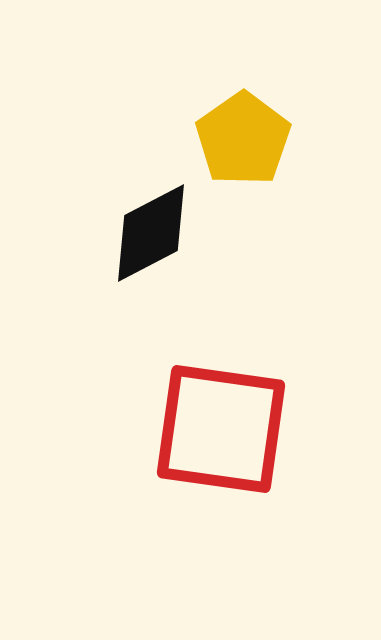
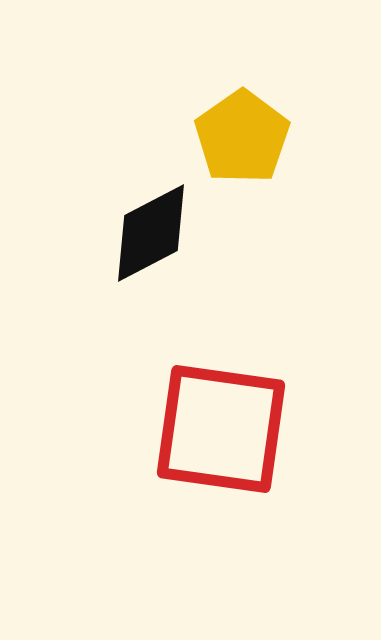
yellow pentagon: moved 1 px left, 2 px up
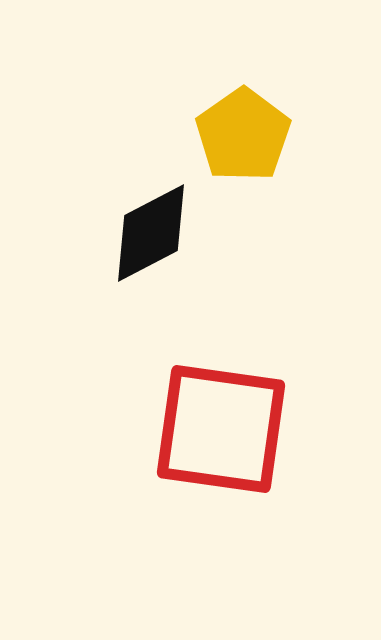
yellow pentagon: moved 1 px right, 2 px up
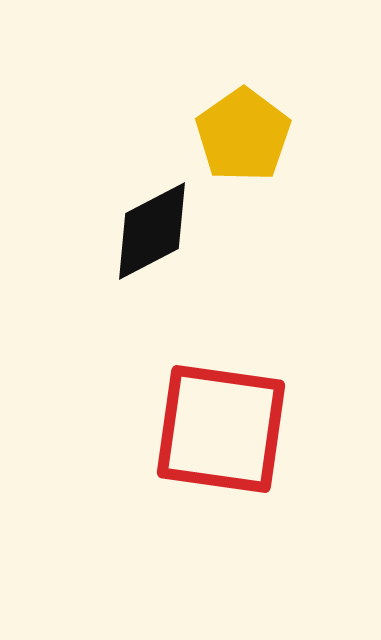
black diamond: moved 1 px right, 2 px up
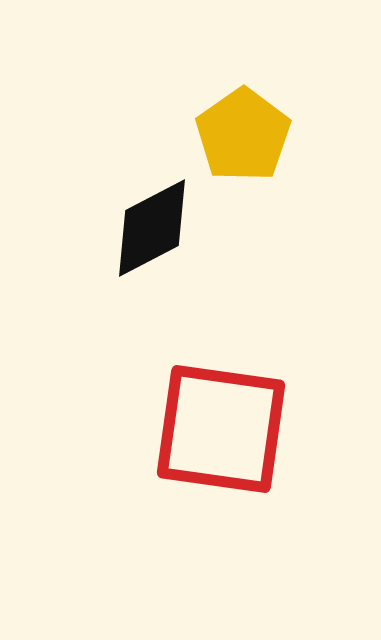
black diamond: moved 3 px up
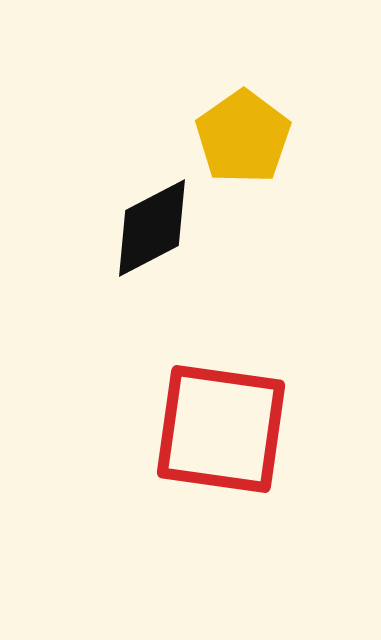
yellow pentagon: moved 2 px down
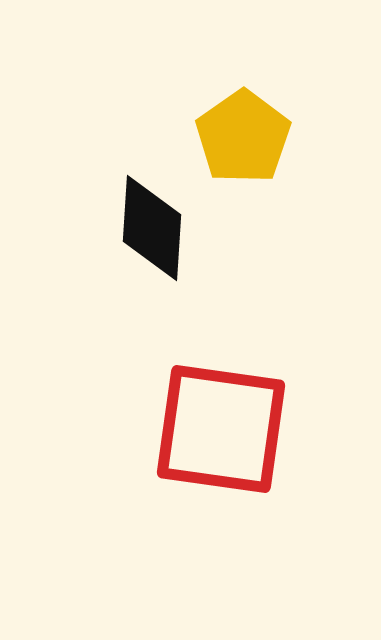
black diamond: rotated 59 degrees counterclockwise
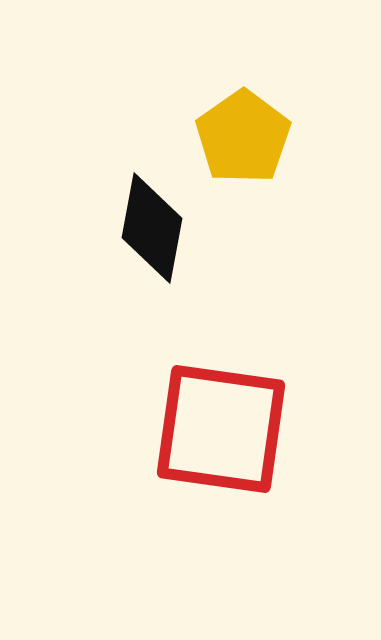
black diamond: rotated 7 degrees clockwise
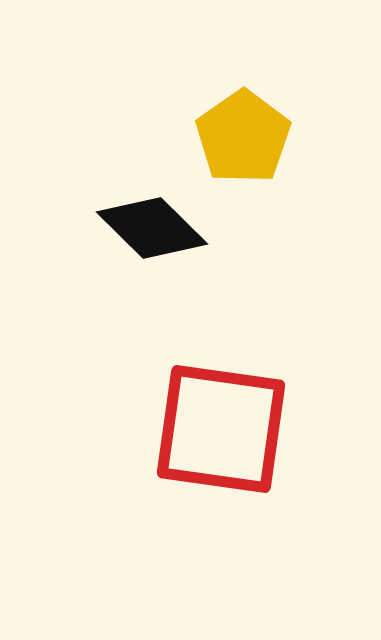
black diamond: rotated 56 degrees counterclockwise
